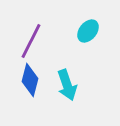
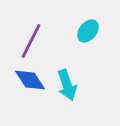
blue diamond: rotated 48 degrees counterclockwise
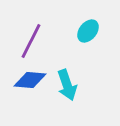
blue diamond: rotated 52 degrees counterclockwise
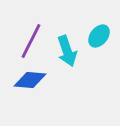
cyan ellipse: moved 11 px right, 5 px down
cyan arrow: moved 34 px up
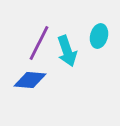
cyan ellipse: rotated 25 degrees counterclockwise
purple line: moved 8 px right, 2 px down
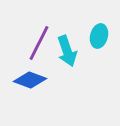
blue diamond: rotated 16 degrees clockwise
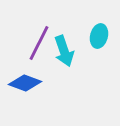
cyan arrow: moved 3 px left
blue diamond: moved 5 px left, 3 px down
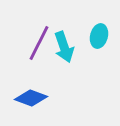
cyan arrow: moved 4 px up
blue diamond: moved 6 px right, 15 px down
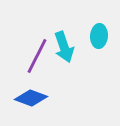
cyan ellipse: rotated 10 degrees counterclockwise
purple line: moved 2 px left, 13 px down
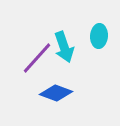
purple line: moved 2 px down; rotated 15 degrees clockwise
blue diamond: moved 25 px right, 5 px up
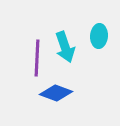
cyan arrow: moved 1 px right
purple line: rotated 39 degrees counterclockwise
